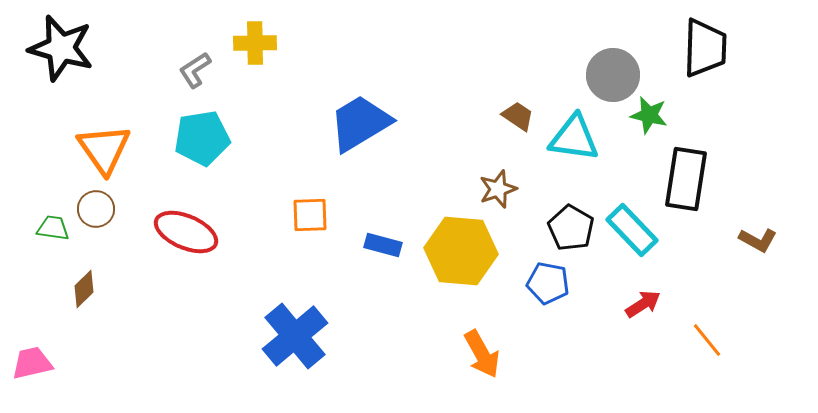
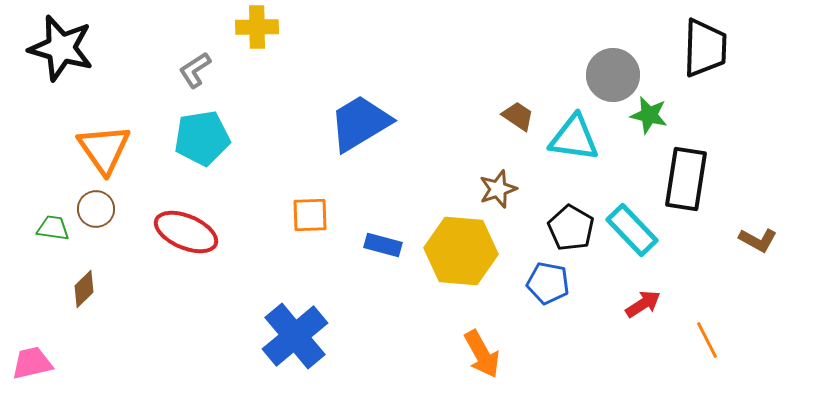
yellow cross: moved 2 px right, 16 px up
orange line: rotated 12 degrees clockwise
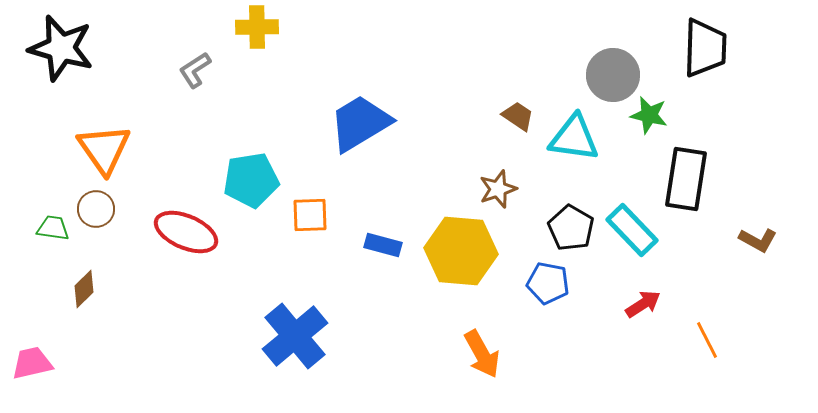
cyan pentagon: moved 49 px right, 42 px down
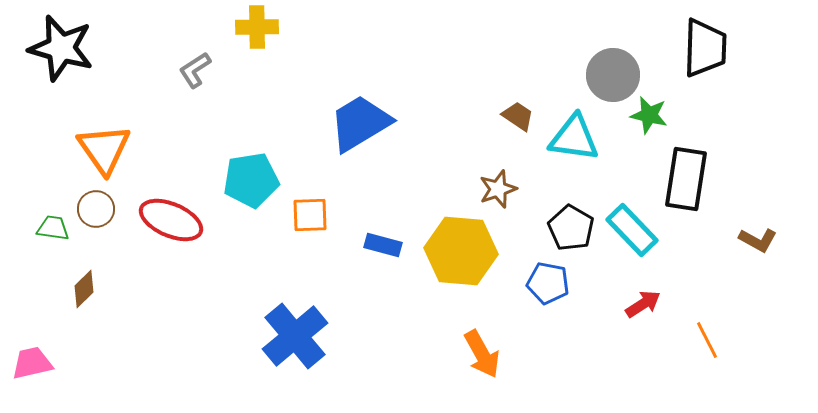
red ellipse: moved 15 px left, 12 px up
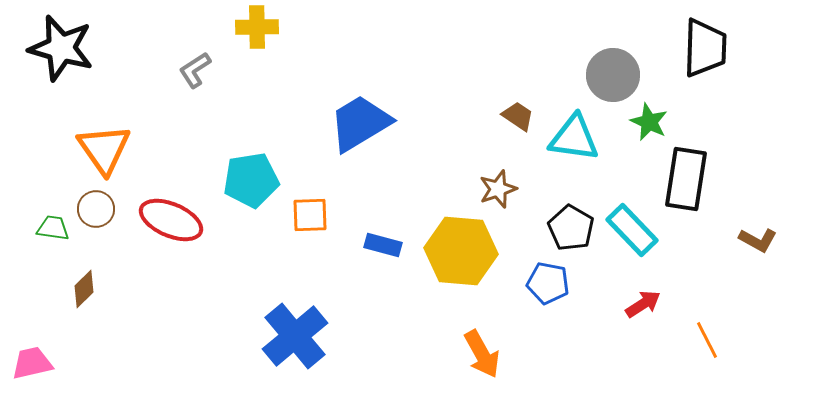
green star: moved 7 px down; rotated 12 degrees clockwise
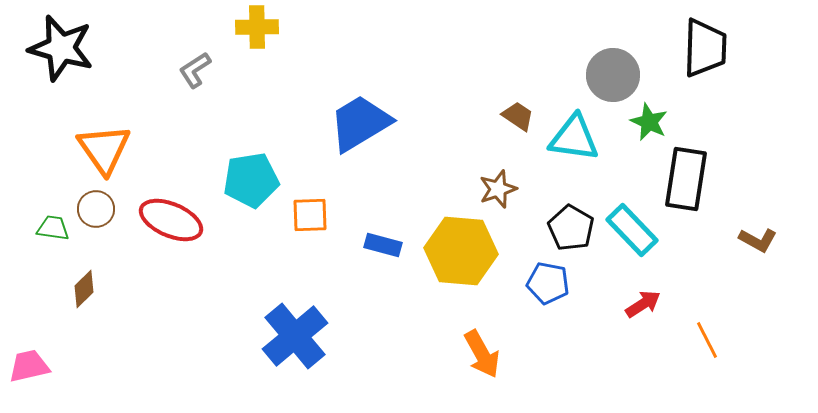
pink trapezoid: moved 3 px left, 3 px down
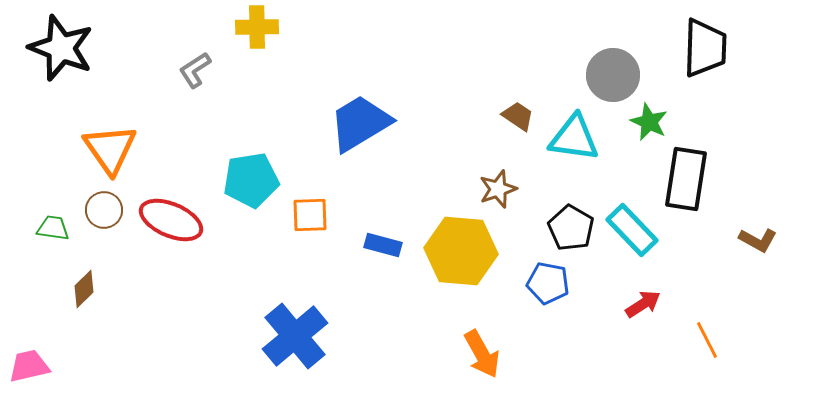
black star: rotated 6 degrees clockwise
orange triangle: moved 6 px right
brown circle: moved 8 px right, 1 px down
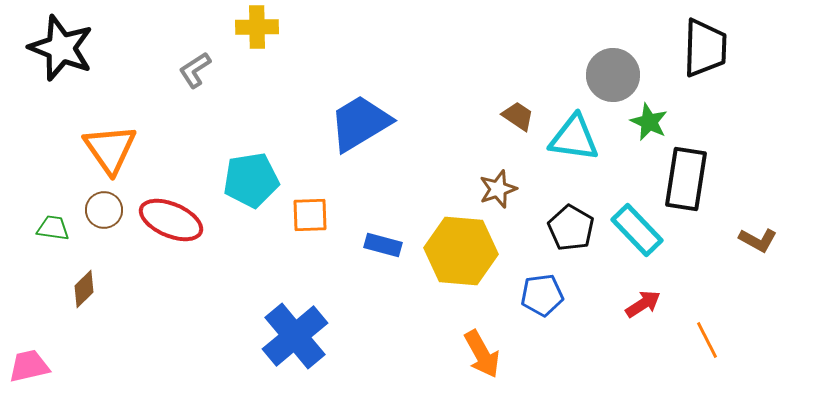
cyan rectangle: moved 5 px right
blue pentagon: moved 6 px left, 12 px down; rotated 18 degrees counterclockwise
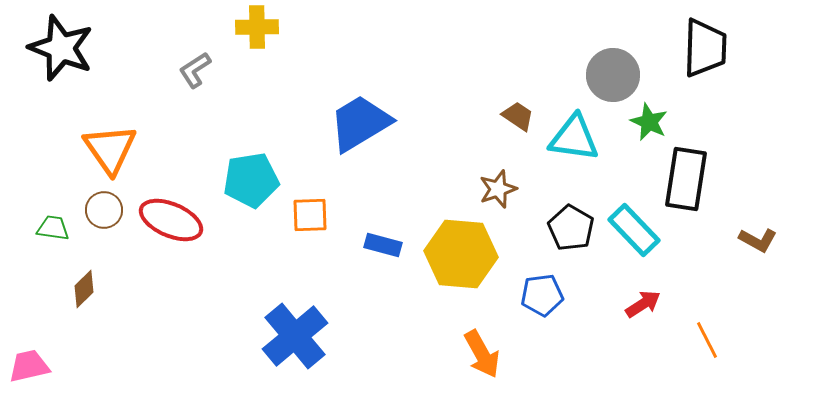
cyan rectangle: moved 3 px left
yellow hexagon: moved 3 px down
